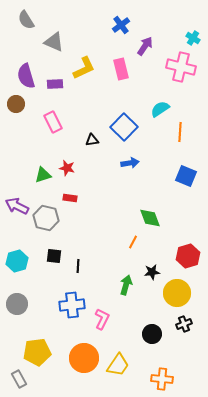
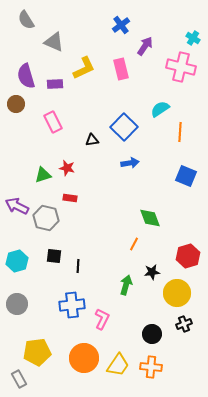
orange line at (133, 242): moved 1 px right, 2 px down
orange cross at (162, 379): moved 11 px left, 12 px up
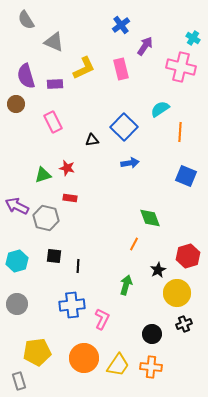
black star at (152, 272): moved 6 px right, 2 px up; rotated 21 degrees counterclockwise
gray rectangle at (19, 379): moved 2 px down; rotated 12 degrees clockwise
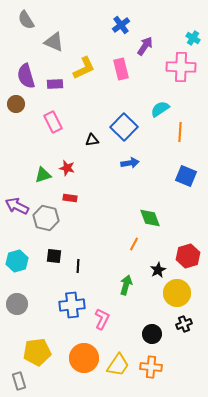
pink cross at (181, 67): rotated 12 degrees counterclockwise
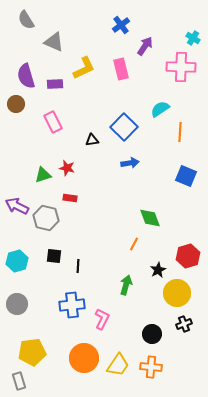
yellow pentagon at (37, 352): moved 5 px left
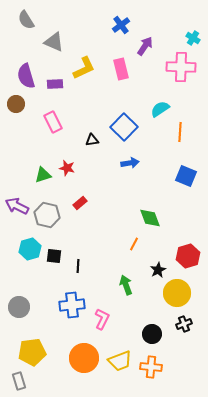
red rectangle at (70, 198): moved 10 px right, 5 px down; rotated 48 degrees counterclockwise
gray hexagon at (46, 218): moved 1 px right, 3 px up
cyan hexagon at (17, 261): moved 13 px right, 12 px up
green arrow at (126, 285): rotated 36 degrees counterclockwise
gray circle at (17, 304): moved 2 px right, 3 px down
yellow trapezoid at (118, 365): moved 2 px right, 4 px up; rotated 35 degrees clockwise
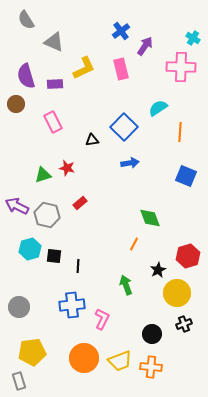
blue cross at (121, 25): moved 6 px down
cyan semicircle at (160, 109): moved 2 px left, 1 px up
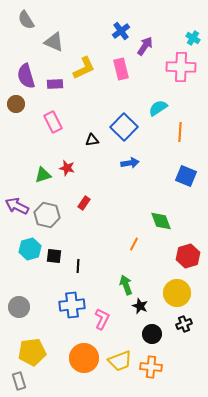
red rectangle at (80, 203): moved 4 px right; rotated 16 degrees counterclockwise
green diamond at (150, 218): moved 11 px right, 3 px down
black star at (158, 270): moved 18 px left, 36 px down; rotated 21 degrees counterclockwise
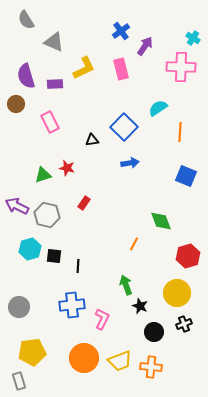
pink rectangle at (53, 122): moved 3 px left
black circle at (152, 334): moved 2 px right, 2 px up
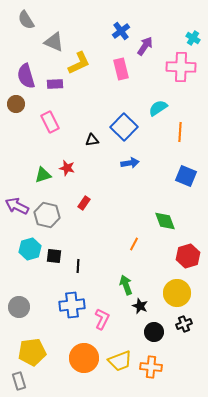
yellow L-shape at (84, 68): moved 5 px left, 5 px up
green diamond at (161, 221): moved 4 px right
